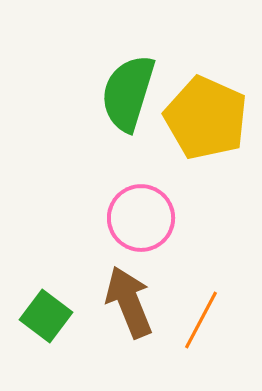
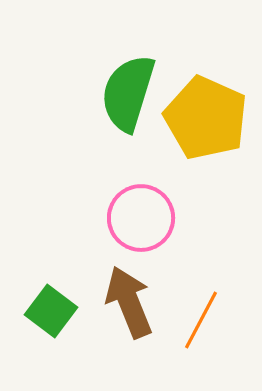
green square: moved 5 px right, 5 px up
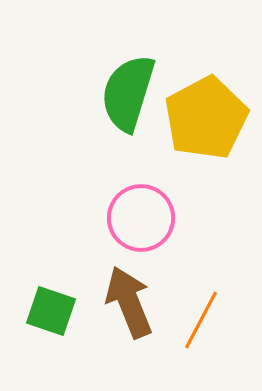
yellow pentagon: rotated 20 degrees clockwise
green square: rotated 18 degrees counterclockwise
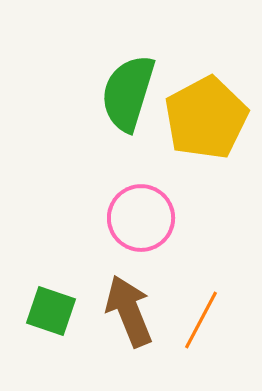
brown arrow: moved 9 px down
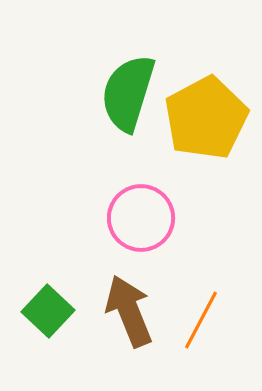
green square: moved 3 px left; rotated 24 degrees clockwise
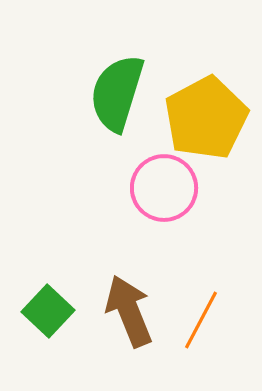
green semicircle: moved 11 px left
pink circle: moved 23 px right, 30 px up
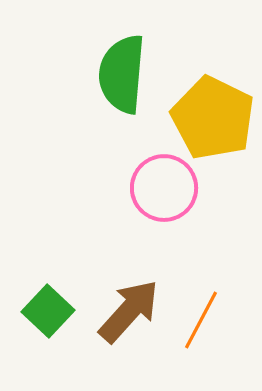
green semicircle: moved 5 px right, 19 px up; rotated 12 degrees counterclockwise
yellow pentagon: moved 7 px right; rotated 18 degrees counterclockwise
brown arrow: rotated 64 degrees clockwise
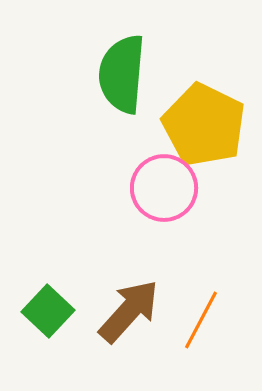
yellow pentagon: moved 9 px left, 7 px down
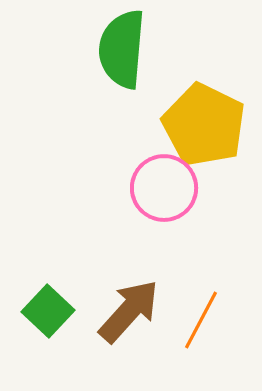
green semicircle: moved 25 px up
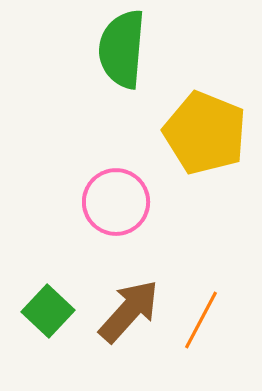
yellow pentagon: moved 1 px right, 8 px down; rotated 4 degrees counterclockwise
pink circle: moved 48 px left, 14 px down
